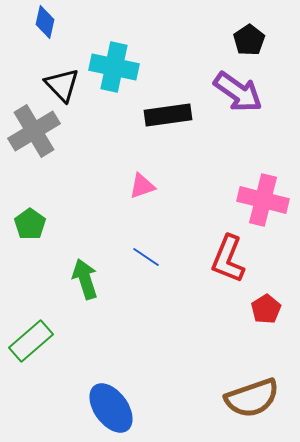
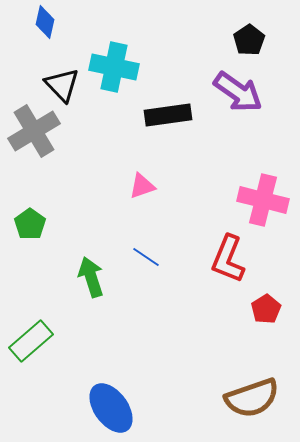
green arrow: moved 6 px right, 2 px up
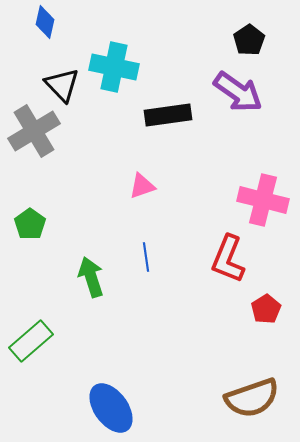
blue line: rotated 48 degrees clockwise
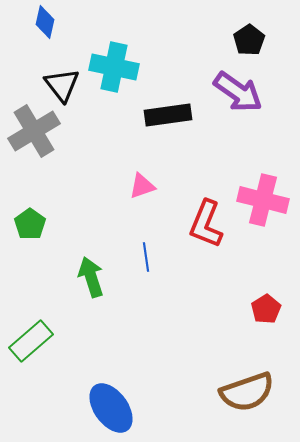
black triangle: rotated 6 degrees clockwise
red L-shape: moved 22 px left, 35 px up
brown semicircle: moved 5 px left, 6 px up
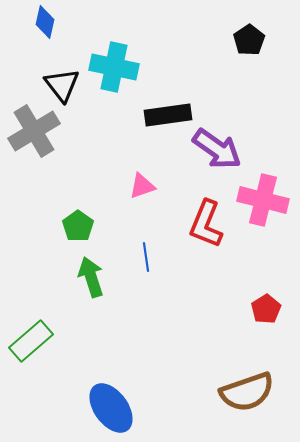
purple arrow: moved 21 px left, 57 px down
green pentagon: moved 48 px right, 2 px down
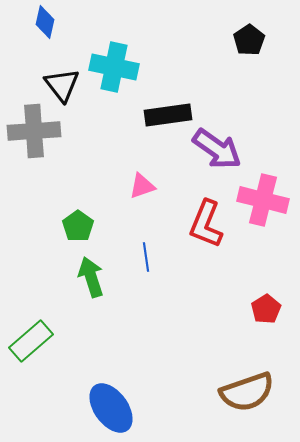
gray cross: rotated 27 degrees clockwise
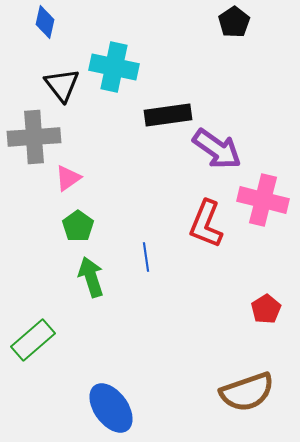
black pentagon: moved 15 px left, 18 px up
gray cross: moved 6 px down
pink triangle: moved 74 px left, 8 px up; rotated 16 degrees counterclockwise
green rectangle: moved 2 px right, 1 px up
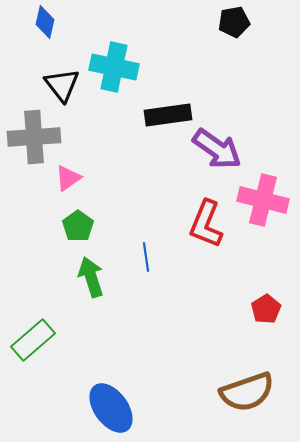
black pentagon: rotated 24 degrees clockwise
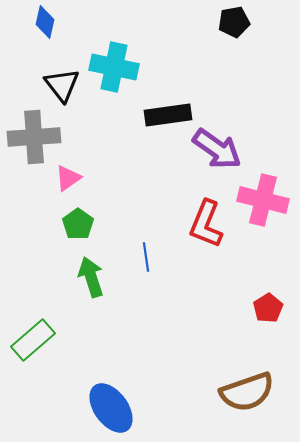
green pentagon: moved 2 px up
red pentagon: moved 2 px right, 1 px up
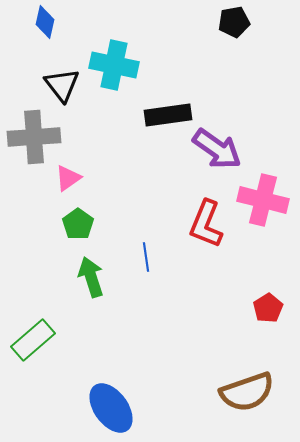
cyan cross: moved 2 px up
